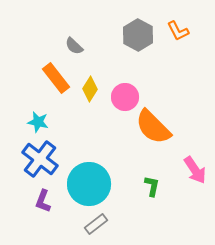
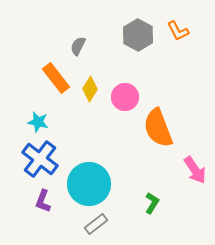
gray semicircle: moved 4 px right; rotated 72 degrees clockwise
orange semicircle: moved 5 px right, 1 px down; rotated 24 degrees clockwise
green L-shape: moved 17 px down; rotated 20 degrees clockwise
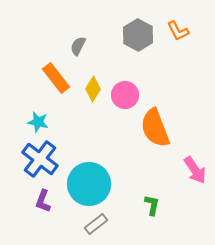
yellow diamond: moved 3 px right
pink circle: moved 2 px up
orange semicircle: moved 3 px left
green L-shape: moved 2 px down; rotated 20 degrees counterclockwise
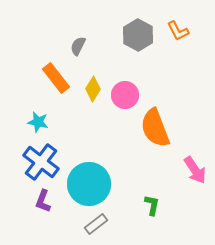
blue cross: moved 1 px right, 3 px down
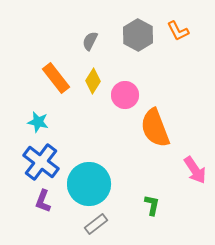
gray semicircle: moved 12 px right, 5 px up
yellow diamond: moved 8 px up
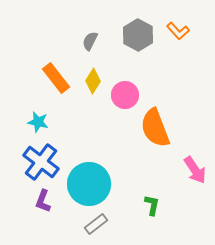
orange L-shape: rotated 15 degrees counterclockwise
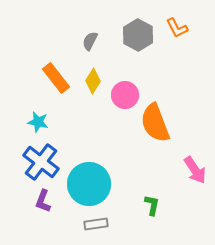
orange L-shape: moved 1 px left, 3 px up; rotated 15 degrees clockwise
orange semicircle: moved 5 px up
gray rectangle: rotated 30 degrees clockwise
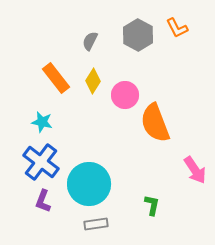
cyan star: moved 4 px right
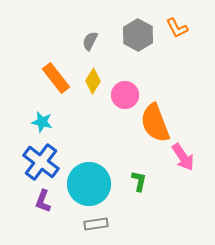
pink arrow: moved 12 px left, 13 px up
green L-shape: moved 13 px left, 24 px up
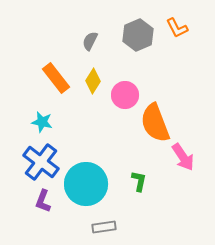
gray hexagon: rotated 8 degrees clockwise
cyan circle: moved 3 px left
gray rectangle: moved 8 px right, 3 px down
